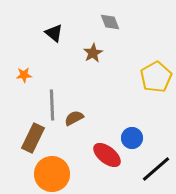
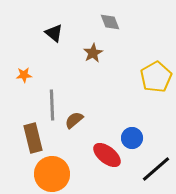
brown semicircle: moved 2 px down; rotated 12 degrees counterclockwise
brown rectangle: rotated 40 degrees counterclockwise
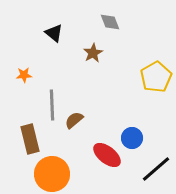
brown rectangle: moved 3 px left, 1 px down
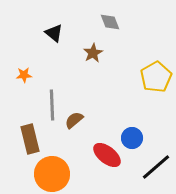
black line: moved 2 px up
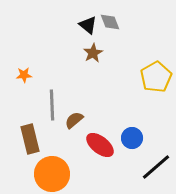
black triangle: moved 34 px right, 8 px up
red ellipse: moved 7 px left, 10 px up
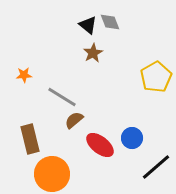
gray line: moved 10 px right, 8 px up; rotated 56 degrees counterclockwise
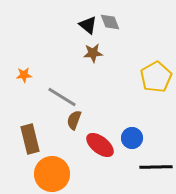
brown star: rotated 24 degrees clockwise
brown semicircle: rotated 30 degrees counterclockwise
black line: rotated 40 degrees clockwise
